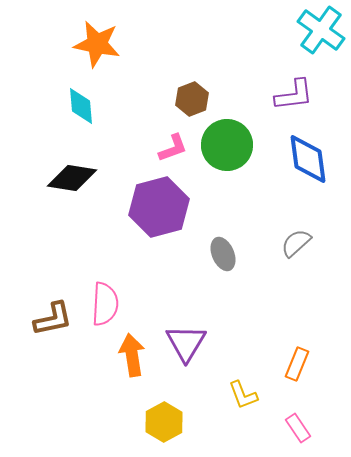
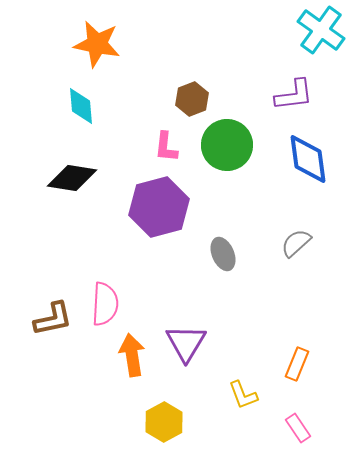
pink L-shape: moved 7 px left, 1 px up; rotated 116 degrees clockwise
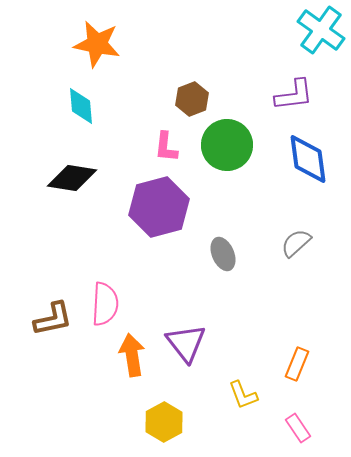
purple triangle: rotated 9 degrees counterclockwise
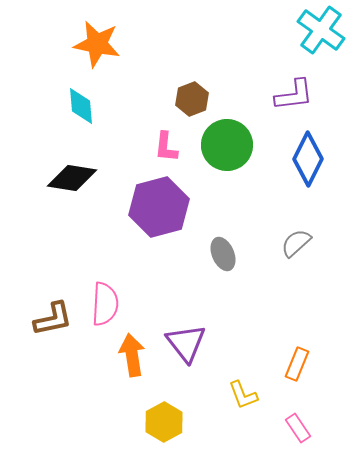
blue diamond: rotated 34 degrees clockwise
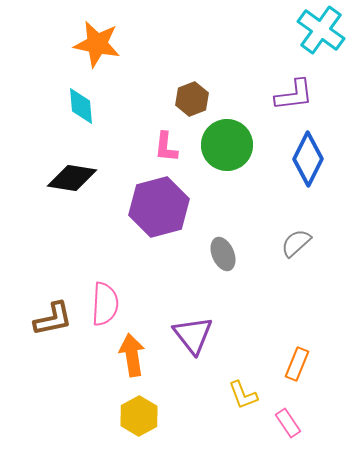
purple triangle: moved 7 px right, 8 px up
yellow hexagon: moved 25 px left, 6 px up
pink rectangle: moved 10 px left, 5 px up
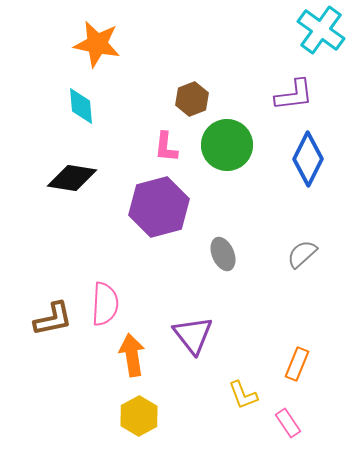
gray semicircle: moved 6 px right, 11 px down
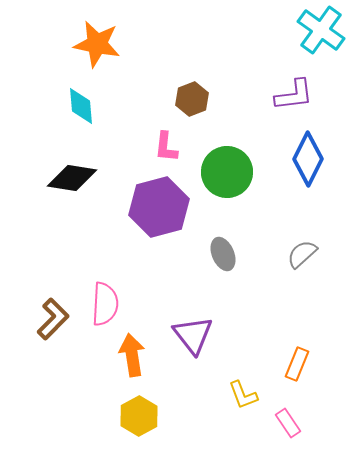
green circle: moved 27 px down
brown L-shape: rotated 33 degrees counterclockwise
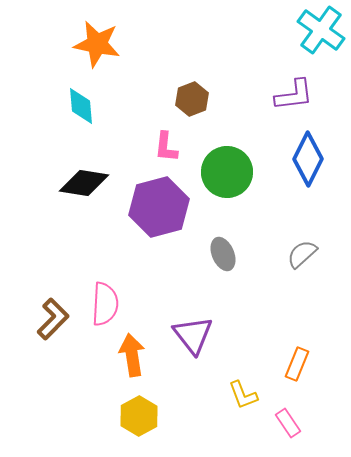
black diamond: moved 12 px right, 5 px down
